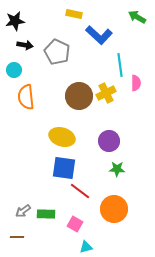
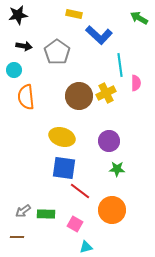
green arrow: moved 2 px right, 1 px down
black star: moved 3 px right, 6 px up
black arrow: moved 1 px left, 1 px down
gray pentagon: rotated 10 degrees clockwise
orange circle: moved 2 px left, 1 px down
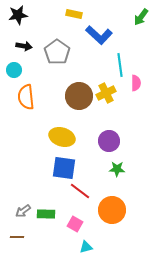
green arrow: moved 2 px right, 1 px up; rotated 84 degrees counterclockwise
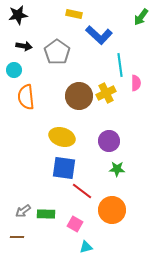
red line: moved 2 px right
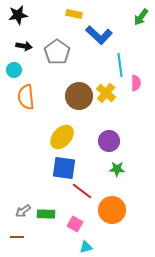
yellow cross: rotated 24 degrees counterclockwise
yellow ellipse: rotated 65 degrees counterclockwise
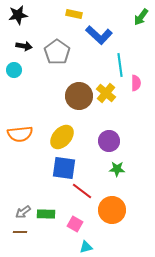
orange semicircle: moved 6 px left, 37 px down; rotated 90 degrees counterclockwise
gray arrow: moved 1 px down
brown line: moved 3 px right, 5 px up
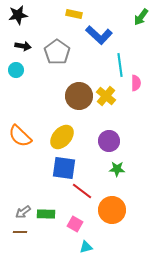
black arrow: moved 1 px left
cyan circle: moved 2 px right
yellow cross: moved 3 px down
orange semicircle: moved 2 px down; rotated 50 degrees clockwise
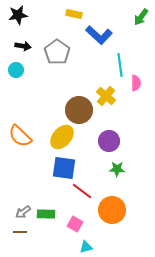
brown circle: moved 14 px down
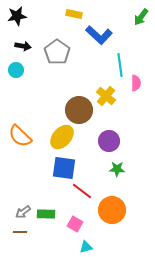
black star: moved 1 px left, 1 px down
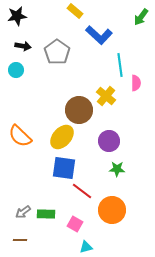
yellow rectangle: moved 1 px right, 3 px up; rotated 28 degrees clockwise
brown line: moved 8 px down
